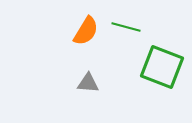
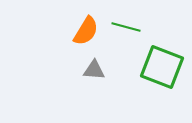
gray triangle: moved 6 px right, 13 px up
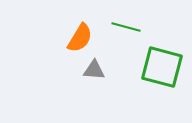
orange semicircle: moved 6 px left, 7 px down
green square: rotated 6 degrees counterclockwise
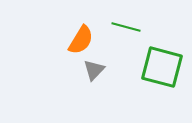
orange semicircle: moved 1 px right, 2 px down
gray triangle: rotated 50 degrees counterclockwise
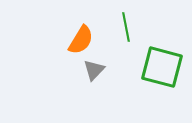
green line: rotated 64 degrees clockwise
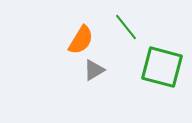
green line: rotated 28 degrees counterclockwise
gray triangle: rotated 15 degrees clockwise
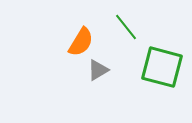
orange semicircle: moved 2 px down
gray triangle: moved 4 px right
